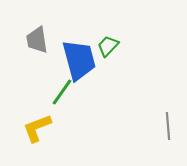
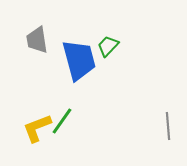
green line: moved 29 px down
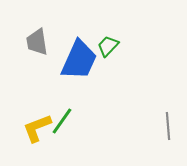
gray trapezoid: moved 2 px down
blue trapezoid: rotated 39 degrees clockwise
